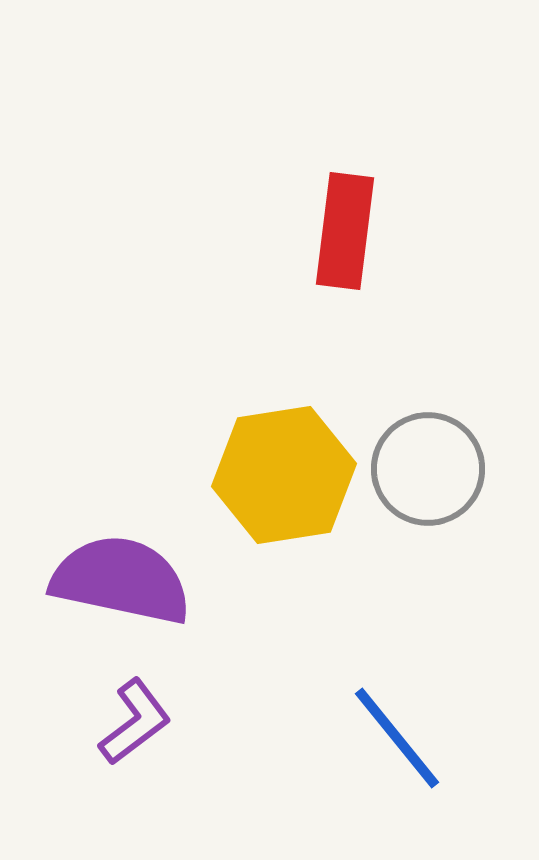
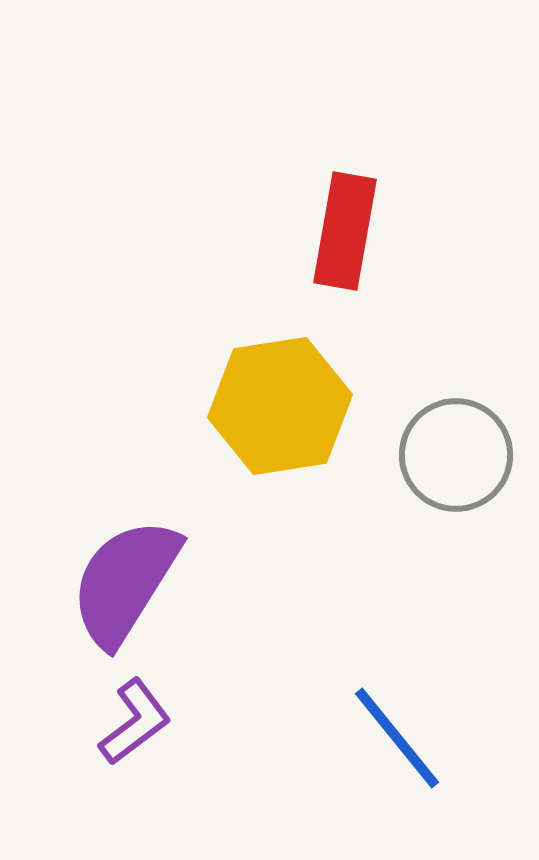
red rectangle: rotated 3 degrees clockwise
gray circle: moved 28 px right, 14 px up
yellow hexagon: moved 4 px left, 69 px up
purple semicircle: moved 4 px right, 2 px down; rotated 70 degrees counterclockwise
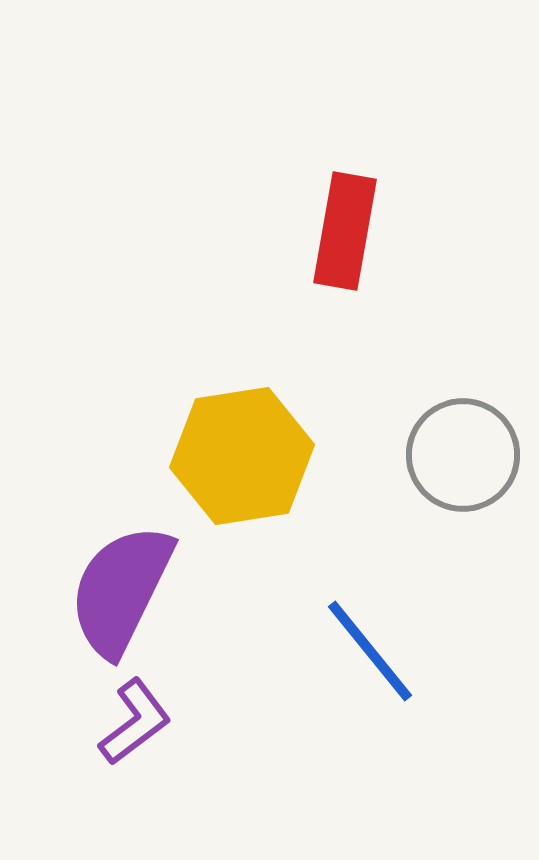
yellow hexagon: moved 38 px left, 50 px down
gray circle: moved 7 px right
purple semicircle: moved 4 px left, 8 px down; rotated 6 degrees counterclockwise
blue line: moved 27 px left, 87 px up
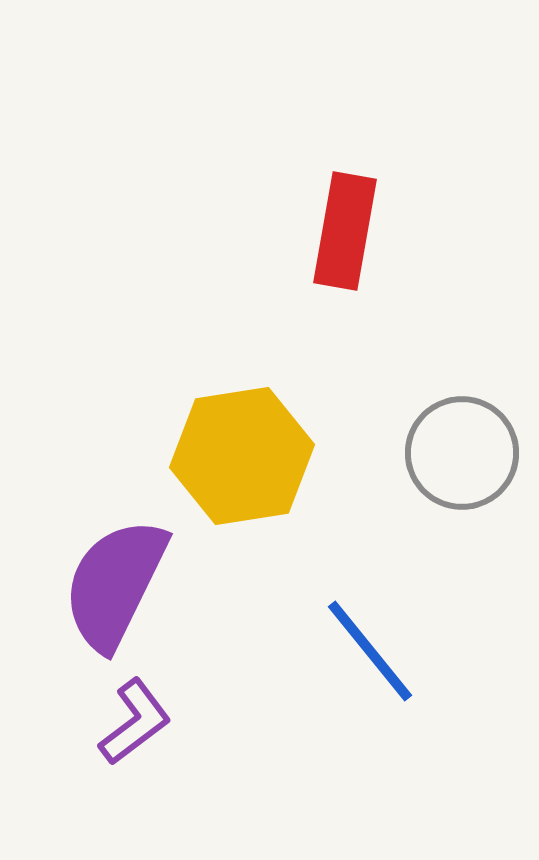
gray circle: moved 1 px left, 2 px up
purple semicircle: moved 6 px left, 6 px up
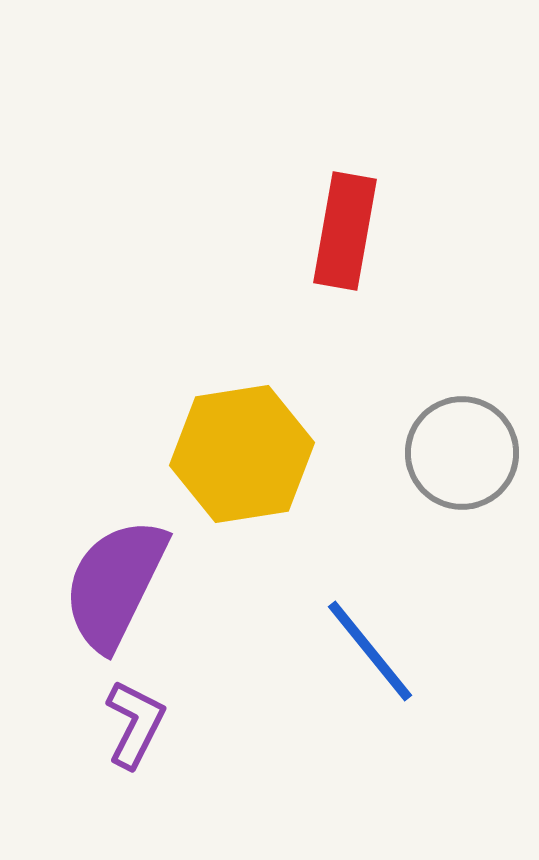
yellow hexagon: moved 2 px up
purple L-shape: moved 2 px down; rotated 26 degrees counterclockwise
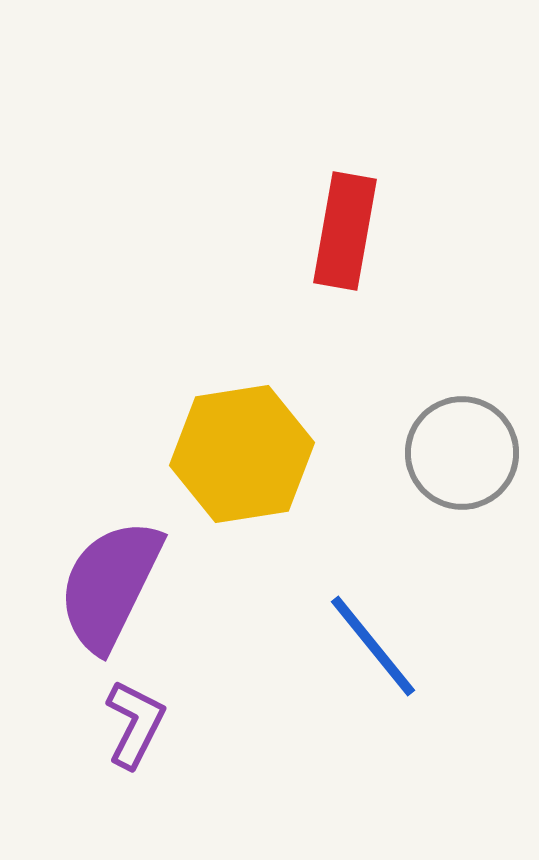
purple semicircle: moved 5 px left, 1 px down
blue line: moved 3 px right, 5 px up
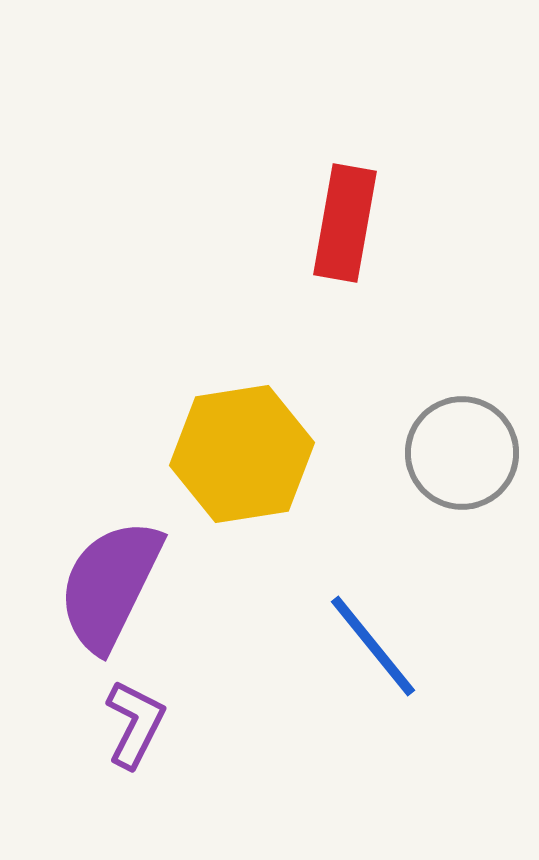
red rectangle: moved 8 px up
